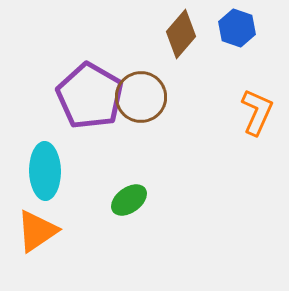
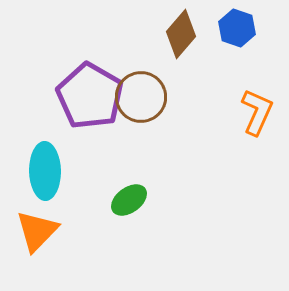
orange triangle: rotated 12 degrees counterclockwise
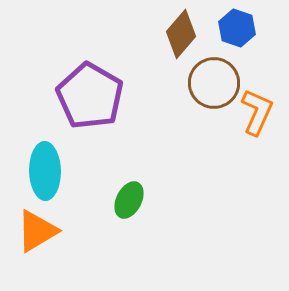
brown circle: moved 73 px right, 14 px up
green ellipse: rotated 27 degrees counterclockwise
orange triangle: rotated 15 degrees clockwise
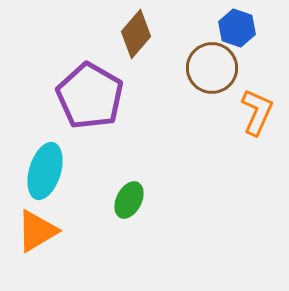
brown diamond: moved 45 px left
brown circle: moved 2 px left, 15 px up
cyan ellipse: rotated 18 degrees clockwise
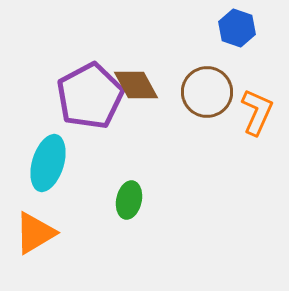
brown diamond: moved 51 px down; rotated 69 degrees counterclockwise
brown circle: moved 5 px left, 24 px down
purple pentagon: rotated 14 degrees clockwise
cyan ellipse: moved 3 px right, 8 px up
green ellipse: rotated 15 degrees counterclockwise
orange triangle: moved 2 px left, 2 px down
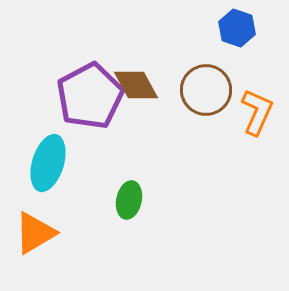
brown circle: moved 1 px left, 2 px up
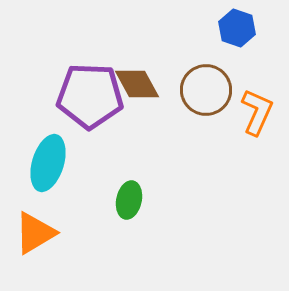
brown diamond: moved 1 px right, 1 px up
purple pentagon: rotated 30 degrees clockwise
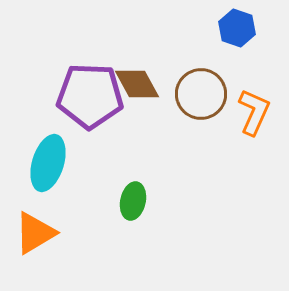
brown circle: moved 5 px left, 4 px down
orange L-shape: moved 3 px left
green ellipse: moved 4 px right, 1 px down
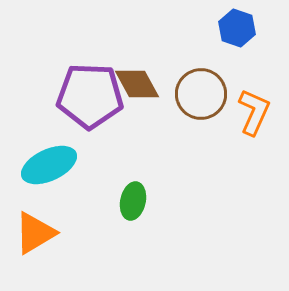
cyan ellipse: moved 1 px right, 2 px down; rotated 48 degrees clockwise
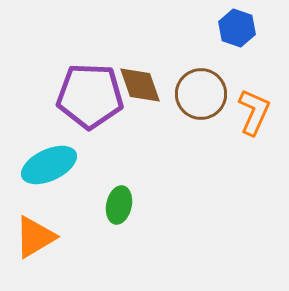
brown diamond: moved 3 px right, 1 px down; rotated 9 degrees clockwise
green ellipse: moved 14 px left, 4 px down
orange triangle: moved 4 px down
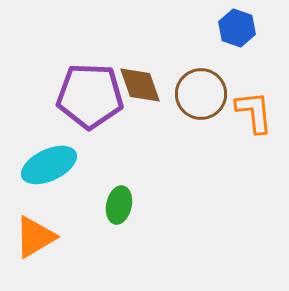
orange L-shape: rotated 30 degrees counterclockwise
